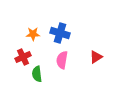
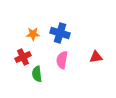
red triangle: rotated 24 degrees clockwise
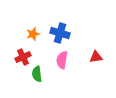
orange star: rotated 16 degrees counterclockwise
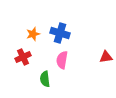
red triangle: moved 10 px right
green semicircle: moved 8 px right, 5 px down
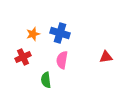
green semicircle: moved 1 px right, 1 px down
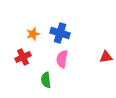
pink semicircle: moved 1 px up
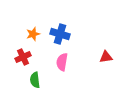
blue cross: moved 1 px down
pink semicircle: moved 3 px down
green semicircle: moved 11 px left
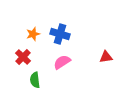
red cross: rotated 21 degrees counterclockwise
pink semicircle: rotated 48 degrees clockwise
